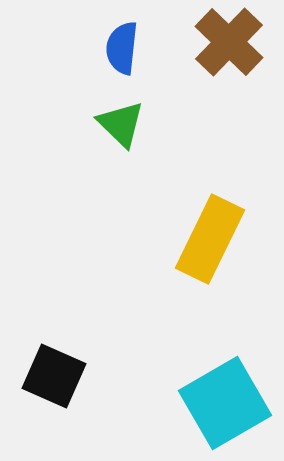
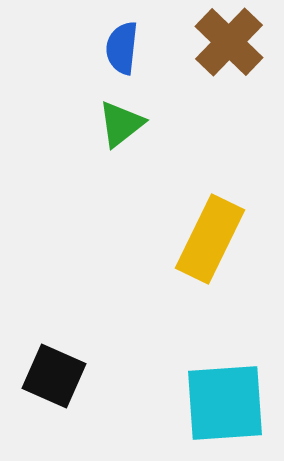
green triangle: rotated 38 degrees clockwise
cyan square: rotated 26 degrees clockwise
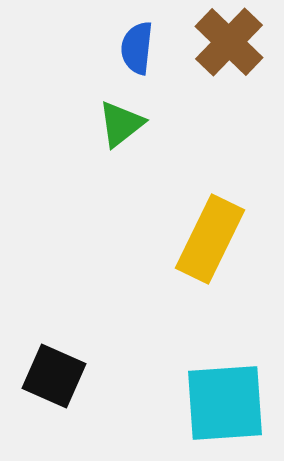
blue semicircle: moved 15 px right
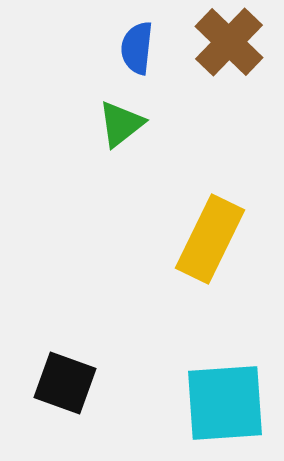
black square: moved 11 px right, 7 px down; rotated 4 degrees counterclockwise
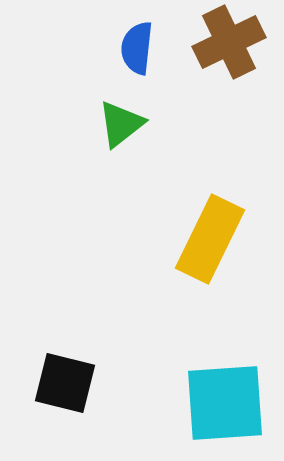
brown cross: rotated 20 degrees clockwise
black square: rotated 6 degrees counterclockwise
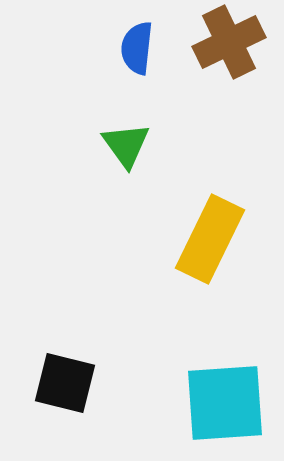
green triangle: moved 5 px right, 21 px down; rotated 28 degrees counterclockwise
